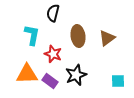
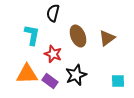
brown ellipse: rotated 15 degrees counterclockwise
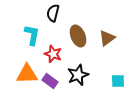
black star: moved 2 px right
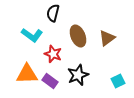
cyan L-shape: rotated 115 degrees clockwise
cyan square: rotated 24 degrees counterclockwise
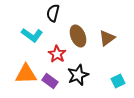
red star: moved 4 px right; rotated 12 degrees clockwise
orange triangle: moved 1 px left
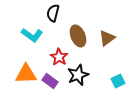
red star: moved 2 px right, 3 px down
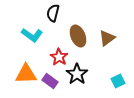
black star: moved 1 px left, 1 px up; rotated 15 degrees counterclockwise
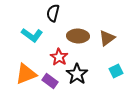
brown ellipse: rotated 65 degrees counterclockwise
orange triangle: rotated 20 degrees counterclockwise
cyan square: moved 2 px left, 10 px up
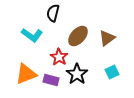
brown ellipse: rotated 50 degrees counterclockwise
cyan square: moved 4 px left, 1 px down
purple rectangle: moved 1 px right, 1 px up; rotated 21 degrees counterclockwise
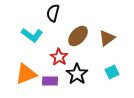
purple rectangle: moved 1 px left, 1 px down; rotated 14 degrees counterclockwise
